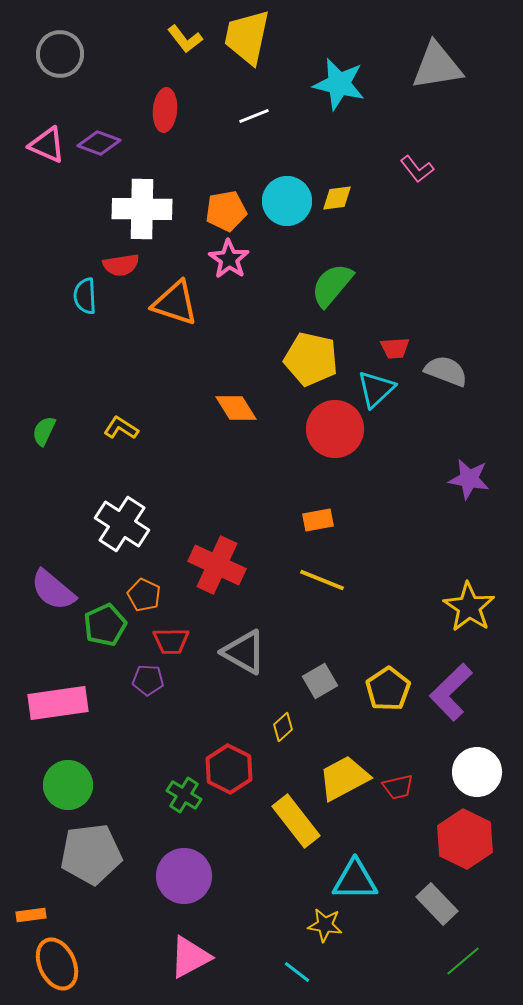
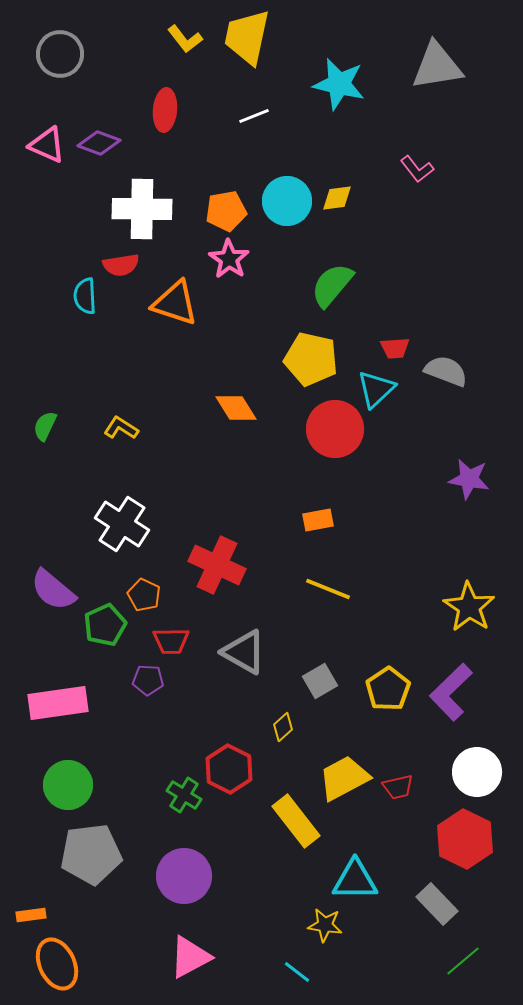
green semicircle at (44, 431): moved 1 px right, 5 px up
yellow line at (322, 580): moved 6 px right, 9 px down
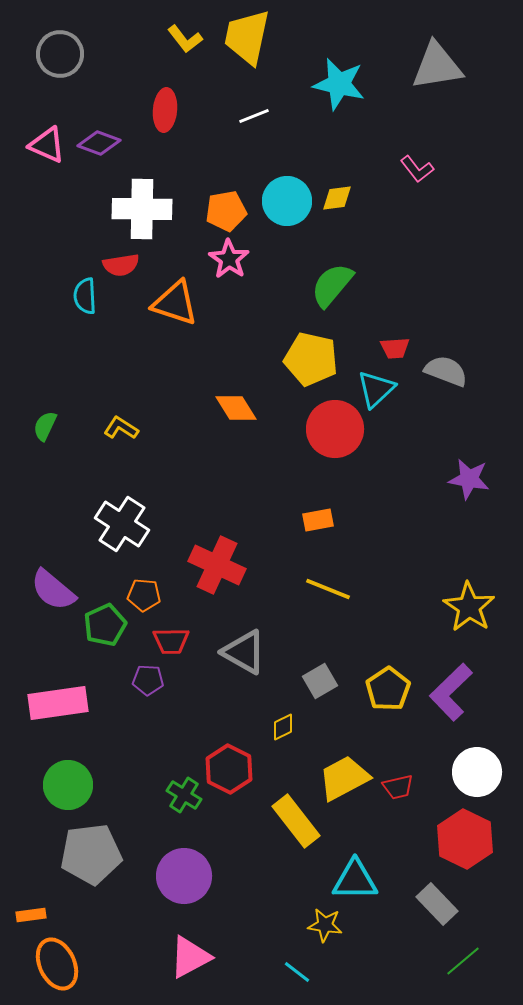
orange pentagon at (144, 595): rotated 20 degrees counterclockwise
yellow diamond at (283, 727): rotated 16 degrees clockwise
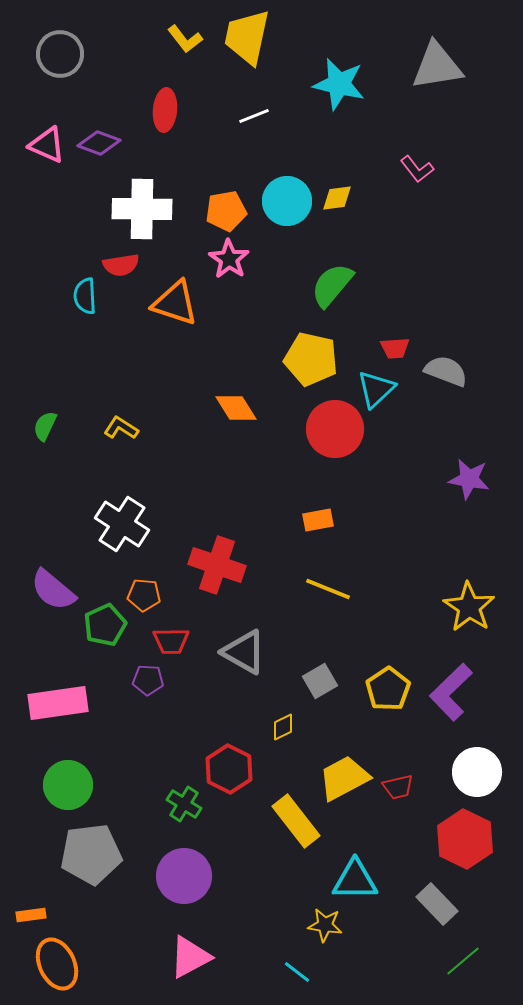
red cross at (217, 565): rotated 6 degrees counterclockwise
green cross at (184, 795): moved 9 px down
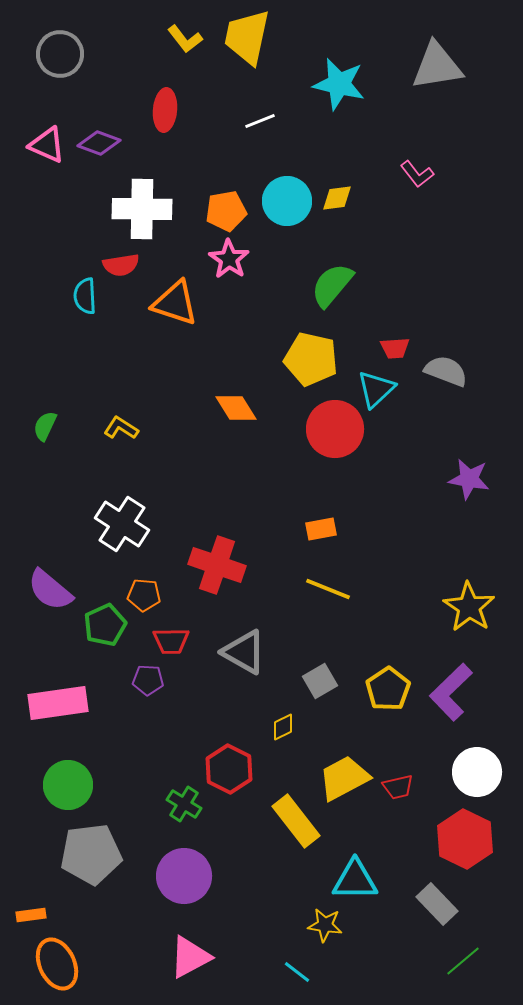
white line at (254, 116): moved 6 px right, 5 px down
pink L-shape at (417, 169): moved 5 px down
orange rectangle at (318, 520): moved 3 px right, 9 px down
purple semicircle at (53, 590): moved 3 px left
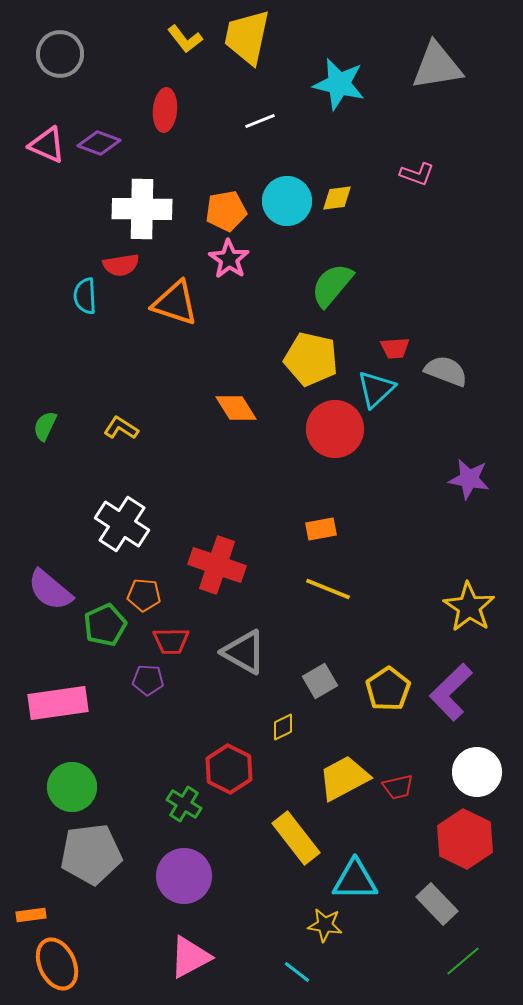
pink L-shape at (417, 174): rotated 32 degrees counterclockwise
green circle at (68, 785): moved 4 px right, 2 px down
yellow rectangle at (296, 821): moved 17 px down
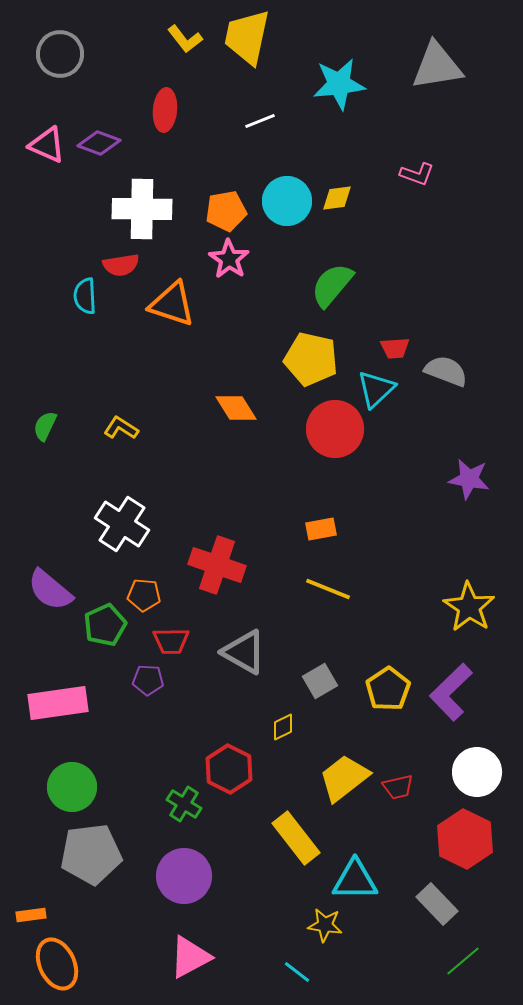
cyan star at (339, 84): rotated 20 degrees counterclockwise
orange triangle at (175, 303): moved 3 px left, 1 px down
yellow trapezoid at (344, 778): rotated 10 degrees counterclockwise
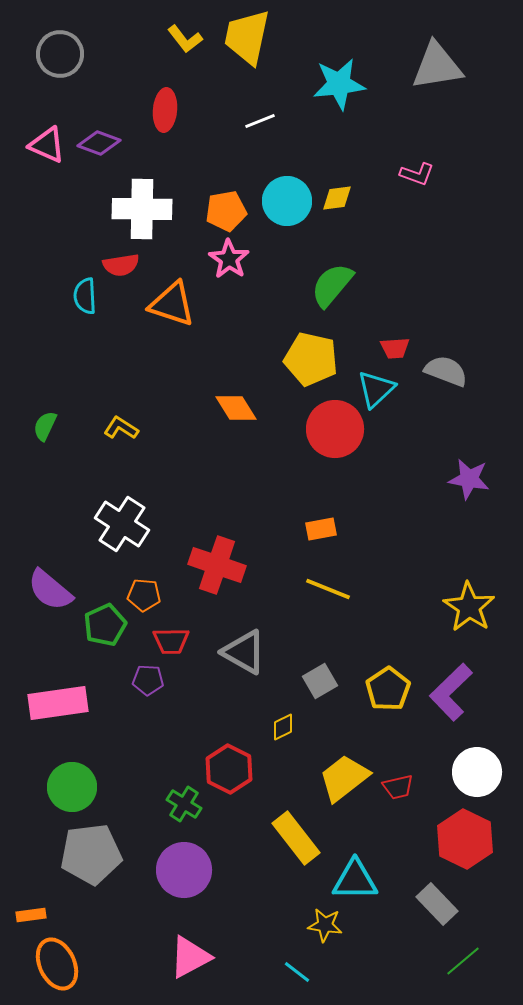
purple circle at (184, 876): moved 6 px up
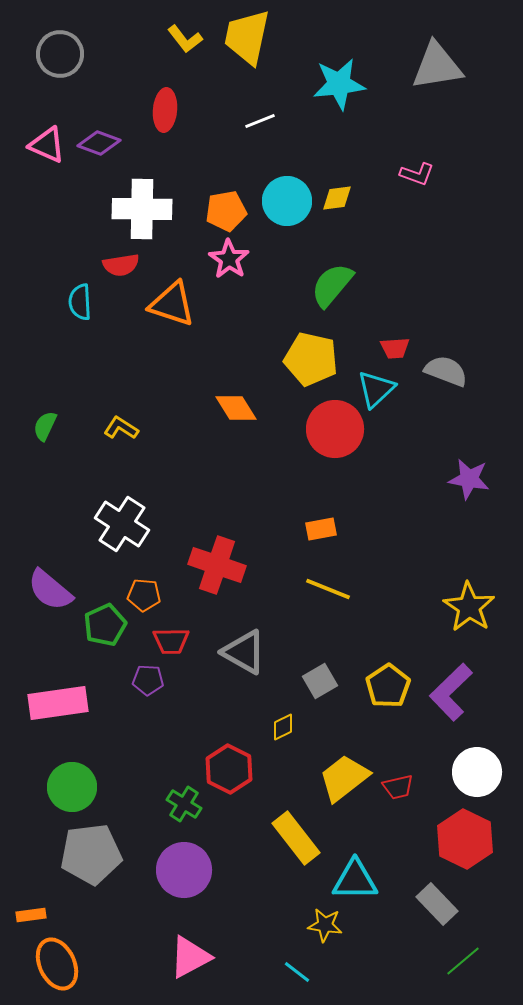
cyan semicircle at (85, 296): moved 5 px left, 6 px down
yellow pentagon at (388, 689): moved 3 px up
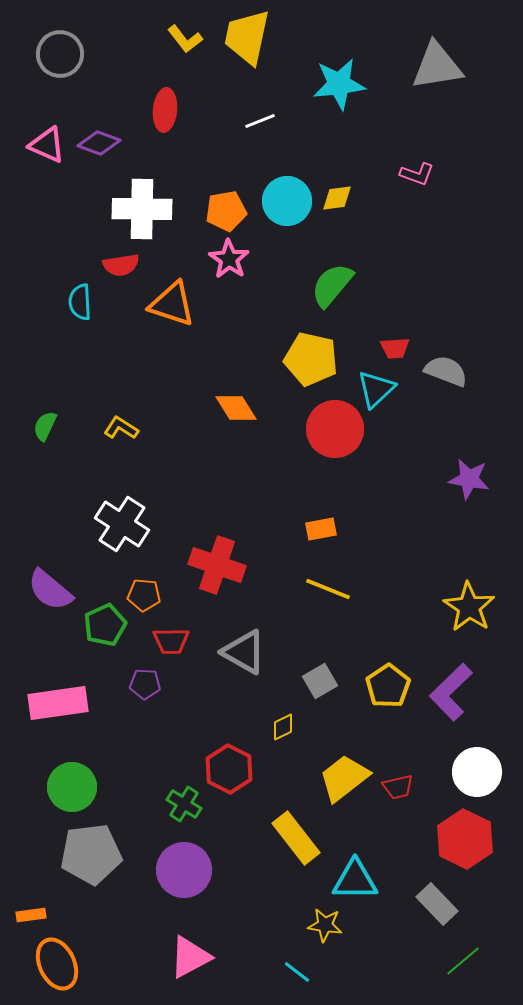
purple pentagon at (148, 680): moved 3 px left, 4 px down
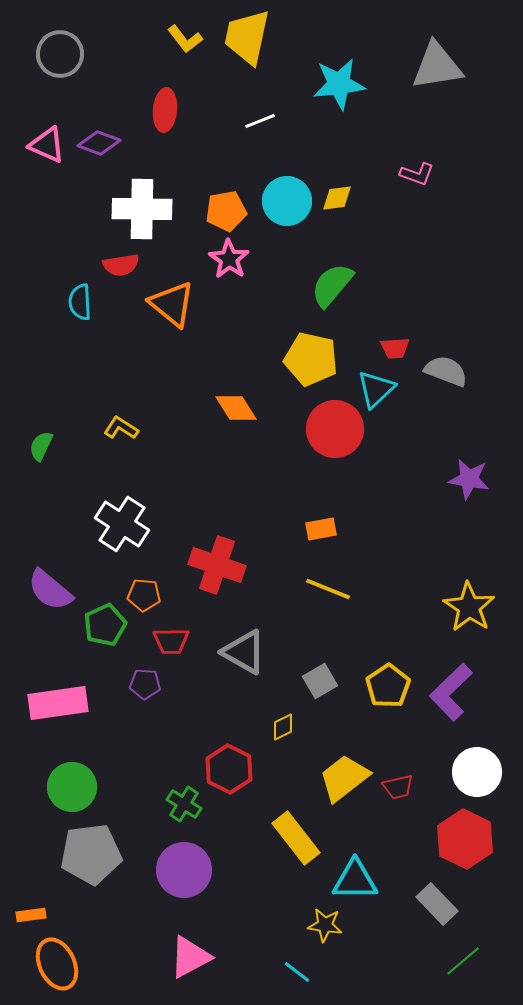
orange triangle at (172, 304): rotated 21 degrees clockwise
green semicircle at (45, 426): moved 4 px left, 20 px down
